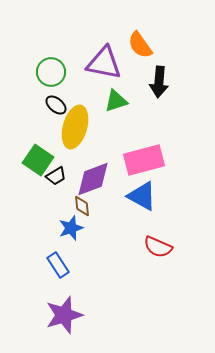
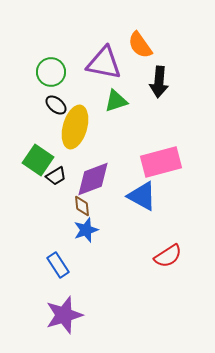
pink rectangle: moved 17 px right, 2 px down
blue star: moved 15 px right, 2 px down
red semicircle: moved 10 px right, 9 px down; rotated 56 degrees counterclockwise
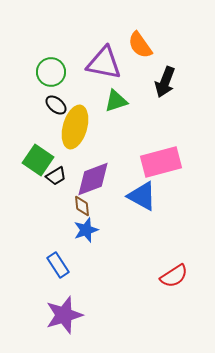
black arrow: moved 6 px right; rotated 16 degrees clockwise
red semicircle: moved 6 px right, 20 px down
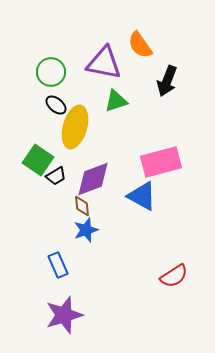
black arrow: moved 2 px right, 1 px up
blue rectangle: rotated 10 degrees clockwise
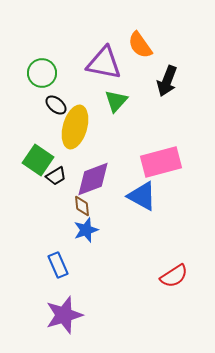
green circle: moved 9 px left, 1 px down
green triangle: rotated 30 degrees counterclockwise
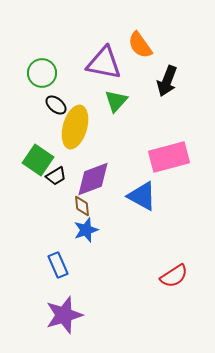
pink rectangle: moved 8 px right, 5 px up
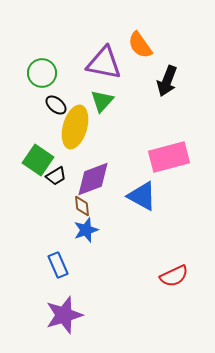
green triangle: moved 14 px left
red semicircle: rotated 8 degrees clockwise
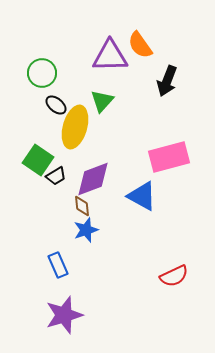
purple triangle: moved 6 px right, 7 px up; rotated 12 degrees counterclockwise
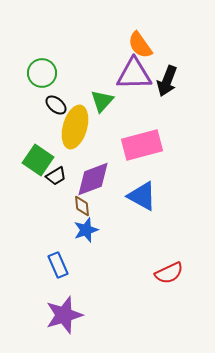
purple triangle: moved 24 px right, 18 px down
pink rectangle: moved 27 px left, 12 px up
red semicircle: moved 5 px left, 3 px up
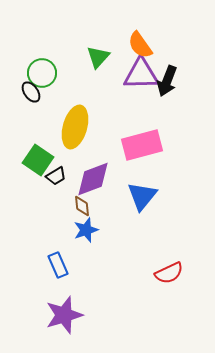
purple triangle: moved 7 px right
green triangle: moved 4 px left, 44 px up
black ellipse: moved 25 px left, 13 px up; rotated 15 degrees clockwise
blue triangle: rotated 40 degrees clockwise
